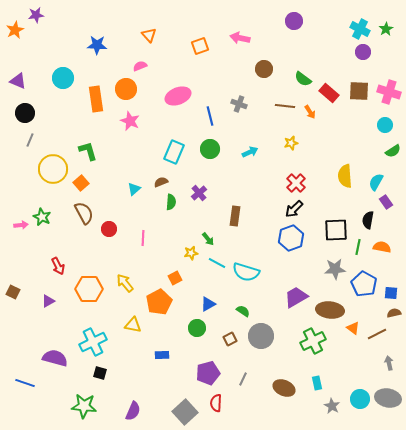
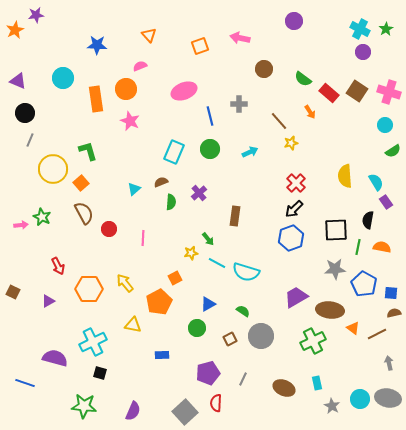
brown square at (359, 91): moved 2 px left; rotated 30 degrees clockwise
pink ellipse at (178, 96): moved 6 px right, 5 px up
gray cross at (239, 104): rotated 21 degrees counterclockwise
brown line at (285, 106): moved 6 px left, 15 px down; rotated 42 degrees clockwise
cyan semicircle at (376, 182): rotated 120 degrees clockwise
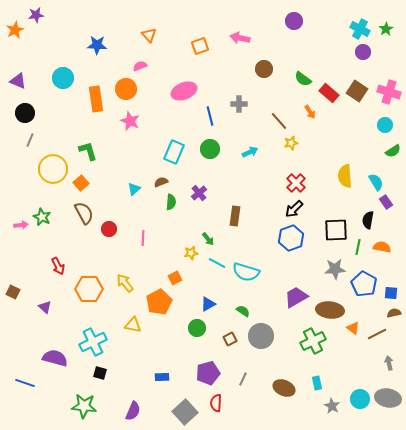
purple triangle at (48, 301): moved 3 px left, 6 px down; rotated 48 degrees counterclockwise
blue rectangle at (162, 355): moved 22 px down
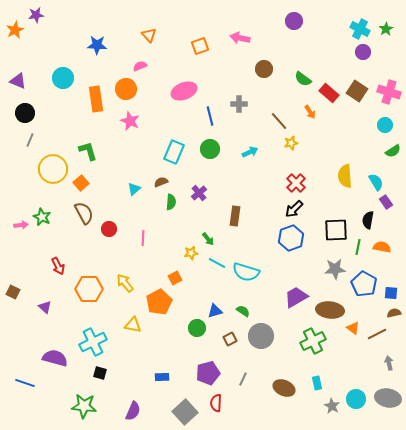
blue triangle at (208, 304): moved 7 px right, 7 px down; rotated 14 degrees clockwise
cyan circle at (360, 399): moved 4 px left
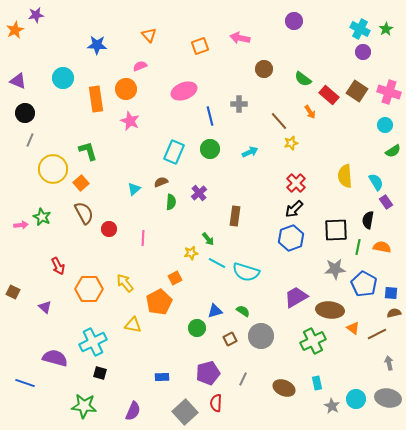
red rectangle at (329, 93): moved 2 px down
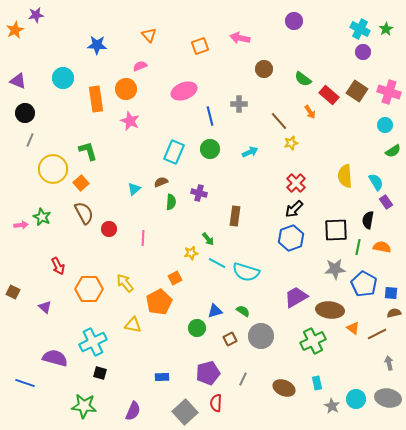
purple cross at (199, 193): rotated 35 degrees counterclockwise
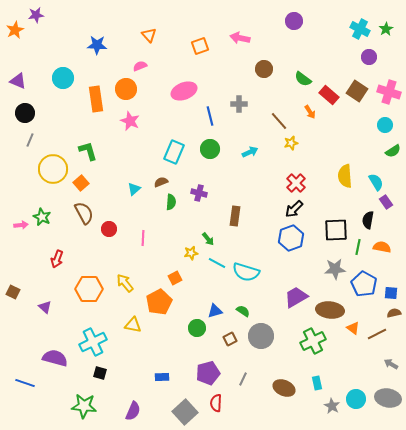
purple circle at (363, 52): moved 6 px right, 5 px down
red arrow at (58, 266): moved 1 px left, 7 px up; rotated 48 degrees clockwise
gray arrow at (389, 363): moved 2 px right, 1 px down; rotated 48 degrees counterclockwise
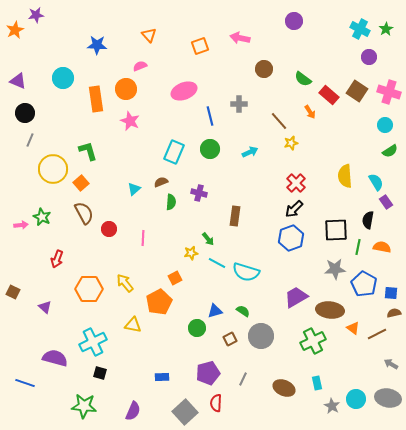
green semicircle at (393, 151): moved 3 px left
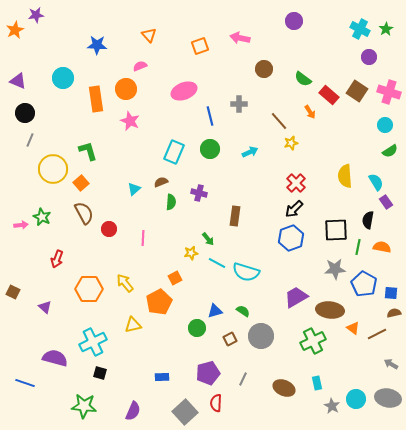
yellow triangle at (133, 325): rotated 24 degrees counterclockwise
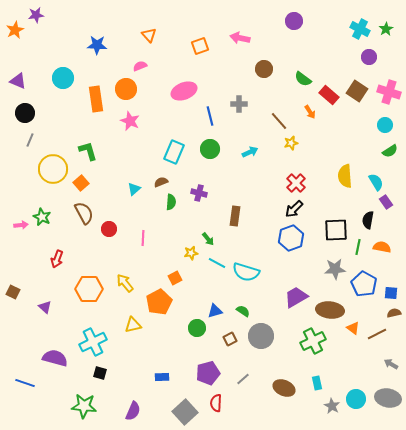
gray line at (243, 379): rotated 24 degrees clockwise
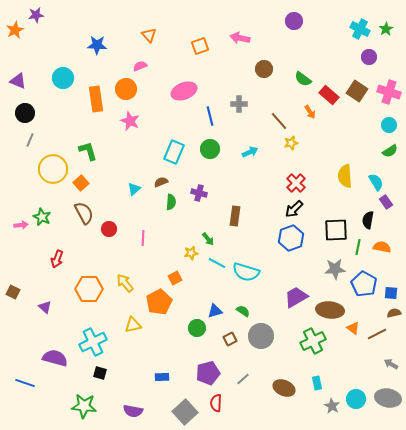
cyan circle at (385, 125): moved 4 px right
purple semicircle at (133, 411): rotated 78 degrees clockwise
